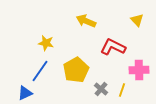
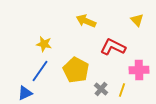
yellow star: moved 2 px left, 1 px down
yellow pentagon: rotated 15 degrees counterclockwise
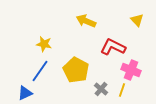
pink cross: moved 8 px left; rotated 24 degrees clockwise
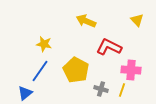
red L-shape: moved 4 px left
pink cross: rotated 18 degrees counterclockwise
gray cross: rotated 24 degrees counterclockwise
blue triangle: rotated 14 degrees counterclockwise
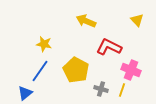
pink cross: rotated 18 degrees clockwise
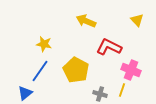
gray cross: moved 1 px left, 5 px down
